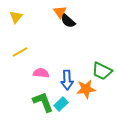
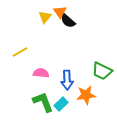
yellow triangle: moved 29 px right
orange star: moved 6 px down
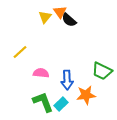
black semicircle: moved 1 px right, 1 px up
yellow line: rotated 14 degrees counterclockwise
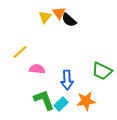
orange triangle: moved 1 px left, 1 px down
pink semicircle: moved 4 px left, 4 px up
orange star: moved 6 px down
green L-shape: moved 1 px right, 2 px up
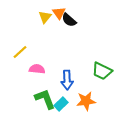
green L-shape: moved 1 px right, 1 px up
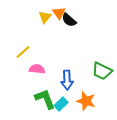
yellow line: moved 3 px right
orange star: rotated 24 degrees clockwise
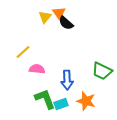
black semicircle: moved 3 px left, 3 px down
cyan rectangle: rotated 24 degrees clockwise
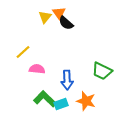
green L-shape: rotated 25 degrees counterclockwise
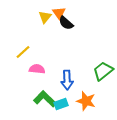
green trapezoid: moved 1 px right; rotated 115 degrees clockwise
